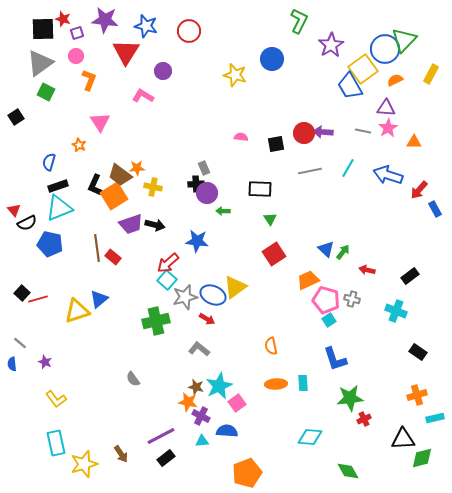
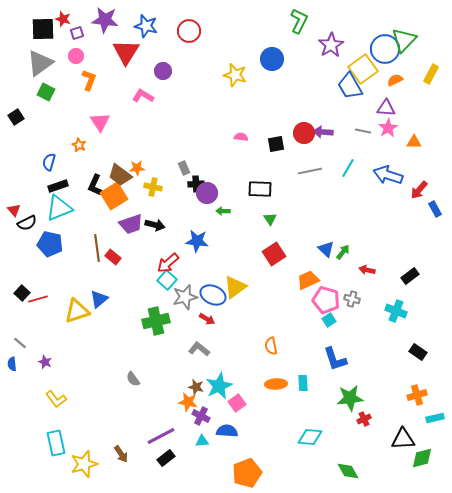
gray rectangle at (204, 168): moved 20 px left
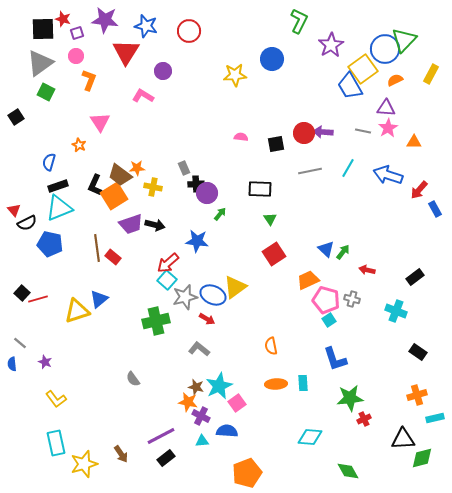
yellow star at (235, 75): rotated 20 degrees counterclockwise
green arrow at (223, 211): moved 3 px left, 3 px down; rotated 128 degrees clockwise
black rectangle at (410, 276): moved 5 px right, 1 px down
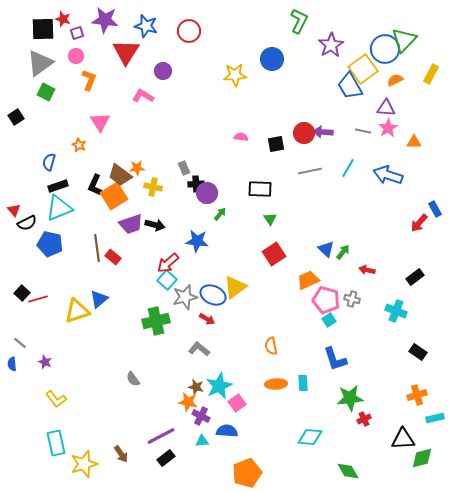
red arrow at (419, 190): moved 33 px down
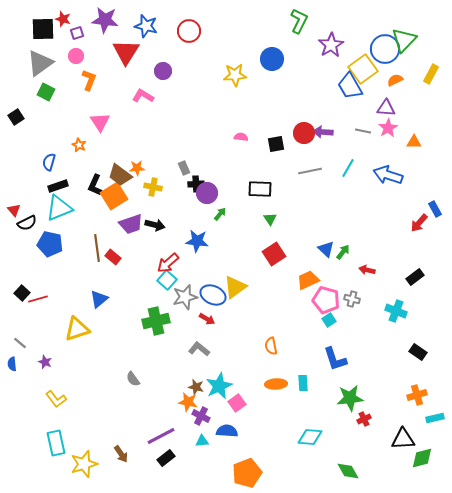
yellow triangle at (77, 311): moved 18 px down
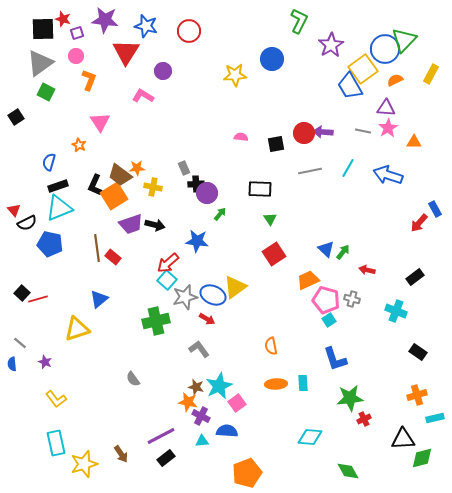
gray L-shape at (199, 349): rotated 15 degrees clockwise
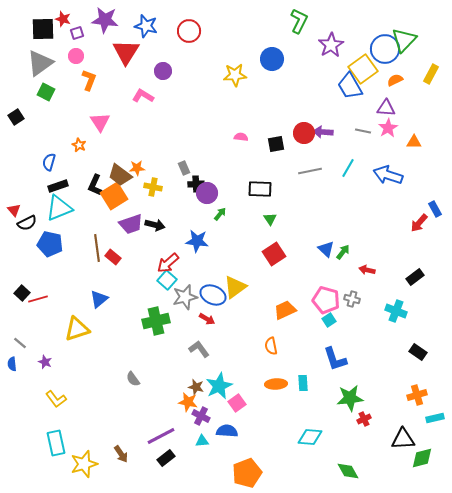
orange trapezoid at (308, 280): moved 23 px left, 30 px down
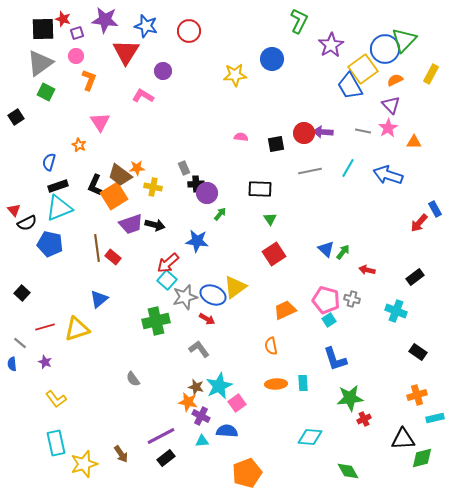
purple triangle at (386, 108): moved 5 px right, 3 px up; rotated 42 degrees clockwise
red line at (38, 299): moved 7 px right, 28 px down
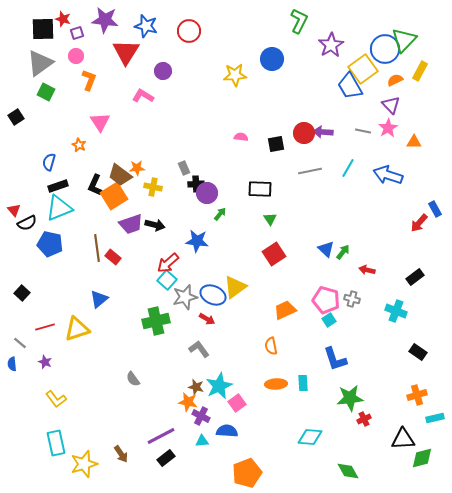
yellow rectangle at (431, 74): moved 11 px left, 3 px up
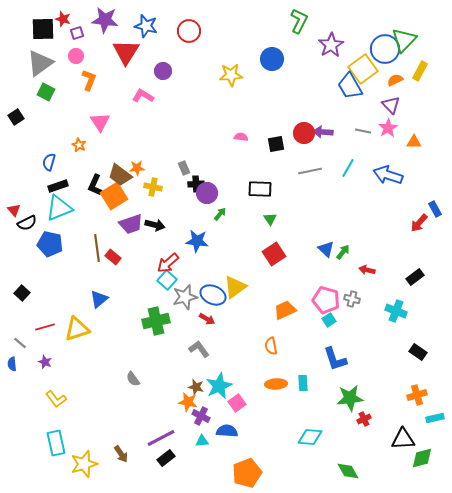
yellow star at (235, 75): moved 4 px left
purple line at (161, 436): moved 2 px down
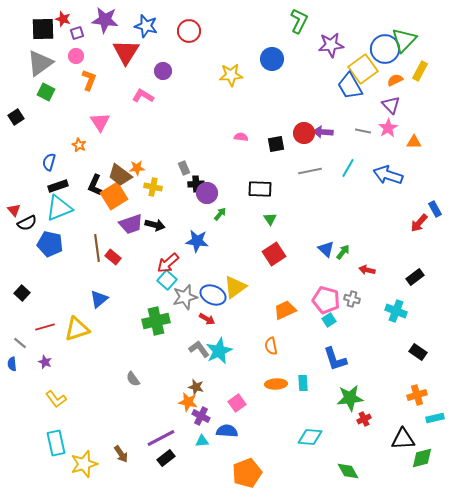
purple star at (331, 45): rotated 25 degrees clockwise
cyan star at (219, 386): moved 35 px up
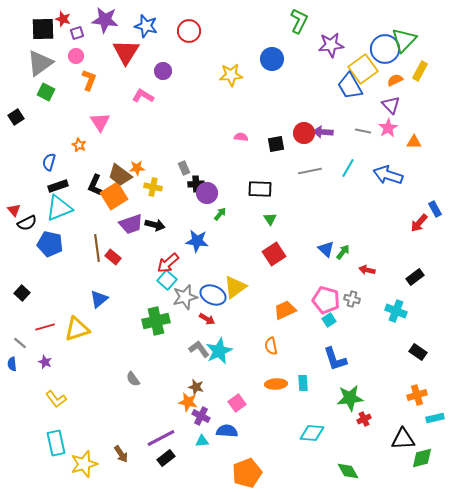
cyan diamond at (310, 437): moved 2 px right, 4 px up
